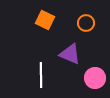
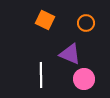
pink circle: moved 11 px left, 1 px down
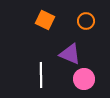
orange circle: moved 2 px up
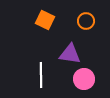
purple triangle: rotated 15 degrees counterclockwise
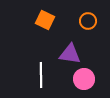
orange circle: moved 2 px right
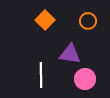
orange square: rotated 18 degrees clockwise
pink circle: moved 1 px right
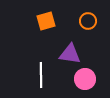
orange square: moved 1 px right, 1 px down; rotated 30 degrees clockwise
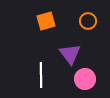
purple triangle: rotated 45 degrees clockwise
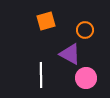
orange circle: moved 3 px left, 9 px down
purple triangle: rotated 25 degrees counterclockwise
pink circle: moved 1 px right, 1 px up
